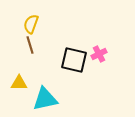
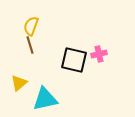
yellow semicircle: moved 2 px down
pink cross: rotated 14 degrees clockwise
yellow triangle: rotated 42 degrees counterclockwise
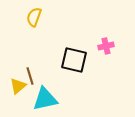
yellow semicircle: moved 3 px right, 9 px up
brown line: moved 31 px down
pink cross: moved 7 px right, 8 px up
yellow triangle: moved 1 px left, 3 px down
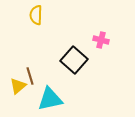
yellow semicircle: moved 2 px right, 2 px up; rotated 18 degrees counterclockwise
pink cross: moved 5 px left, 6 px up; rotated 28 degrees clockwise
black square: rotated 28 degrees clockwise
cyan triangle: moved 5 px right
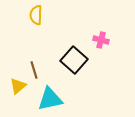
brown line: moved 4 px right, 6 px up
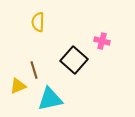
yellow semicircle: moved 2 px right, 7 px down
pink cross: moved 1 px right, 1 px down
yellow triangle: rotated 18 degrees clockwise
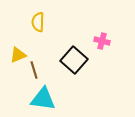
yellow triangle: moved 31 px up
cyan triangle: moved 7 px left; rotated 20 degrees clockwise
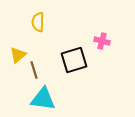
yellow triangle: rotated 18 degrees counterclockwise
black square: rotated 32 degrees clockwise
